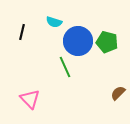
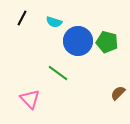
black line: moved 14 px up; rotated 14 degrees clockwise
green line: moved 7 px left, 6 px down; rotated 30 degrees counterclockwise
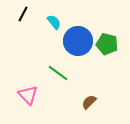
black line: moved 1 px right, 4 px up
cyan semicircle: rotated 147 degrees counterclockwise
green pentagon: moved 2 px down
brown semicircle: moved 29 px left, 9 px down
pink triangle: moved 2 px left, 4 px up
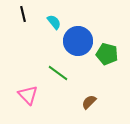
black line: rotated 42 degrees counterclockwise
green pentagon: moved 10 px down
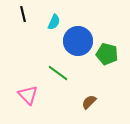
cyan semicircle: rotated 63 degrees clockwise
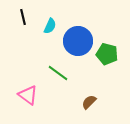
black line: moved 3 px down
cyan semicircle: moved 4 px left, 4 px down
pink triangle: rotated 10 degrees counterclockwise
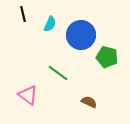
black line: moved 3 px up
cyan semicircle: moved 2 px up
blue circle: moved 3 px right, 6 px up
green pentagon: moved 3 px down
brown semicircle: rotated 70 degrees clockwise
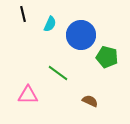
pink triangle: rotated 35 degrees counterclockwise
brown semicircle: moved 1 px right, 1 px up
